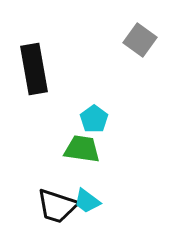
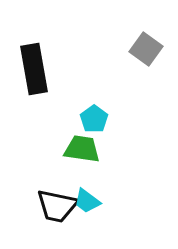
gray square: moved 6 px right, 9 px down
black trapezoid: rotated 6 degrees counterclockwise
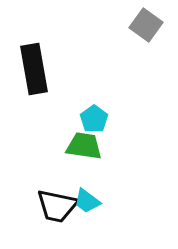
gray square: moved 24 px up
green trapezoid: moved 2 px right, 3 px up
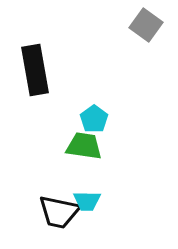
black rectangle: moved 1 px right, 1 px down
cyan trapezoid: rotated 36 degrees counterclockwise
black trapezoid: moved 2 px right, 6 px down
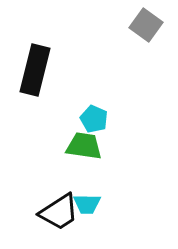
black rectangle: rotated 24 degrees clockwise
cyan pentagon: rotated 12 degrees counterclockwise
cyan trapezoid: moved 3 px down
black trapezoid: rotated 45 degrees counterclockwise
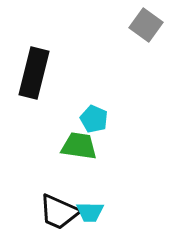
black rectangle: moved 1 px left, 3 px down
green trapezoid: moved 5 px left
cyan trapezoid: moved 3 px right, 8 px down
black trapezoid: rotated 57 degrees clockwise
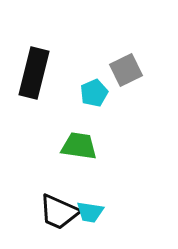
gray square: moved 20 px left, 45 px down; rotated 28 degrees clockwise
cyan pentagon: moved 26 px up; rotated 24 degrees clockwise
cyan trapezoid: rotated 8 degrees clockwise
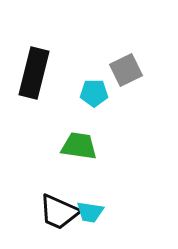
cyan pentagon: rotated 24 degrees clockwise
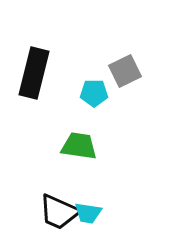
gray square: moved 1 px left, 1 px down
cyan trapezoid: moved 2 px left, 1 px down
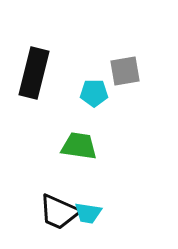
gray square: rotated 16 degrees clockwise
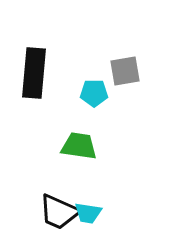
black rectangle: rotated 9 degrees counterclockwise
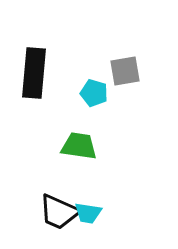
cyan pentagon: rotated 16 degrees clockwise
